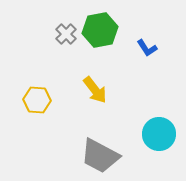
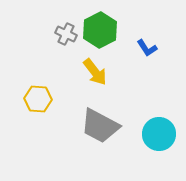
green hexagon: rotated 16 degrees counterclockwise
gray cross: rotated 20 degrees counterclockwise
yellow arrow: moved 18 px up
yellow hexagon: moved 1 px right, 1 px up
gray trapezoid: moved 30 px up
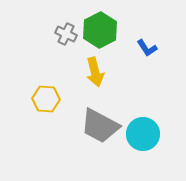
yellow arrow: rotated 24 degrees clockwise
yellow hexagon: moved 8 px right
cyan circle: moved 16 px left
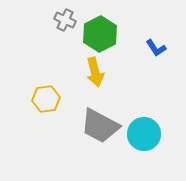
green hexagon: moved 4 px down
gray cross: moved 1 px left, 14 px up
blue L-shape: moved 9 px right
yellow hexagon: rotated 12 degrees counterclockwise
cyan circle: moved 1 px right
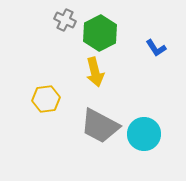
green hexagon: moved 1 px up
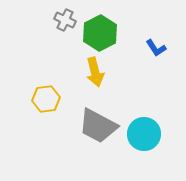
gray trapezoid: moved 2 px left
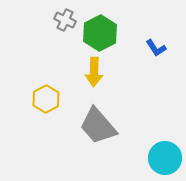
yellow arrow: moved 1 px left; rotated 16 degrees clockwise
yellow hexagon: rotated 20 degrees counterclockwise
gray trapezoid: rotated 21 degrees clockwise
cyan circle: moved 21 px right, 24 px down
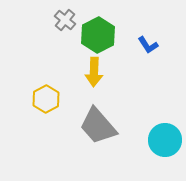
gray cross: rotated 15 degrees clockwise
green hexagon: moved 2 px left, 2 px down
blue L-shape: moved 8 px left, 3 px up
cyan circle: moved 18 px up
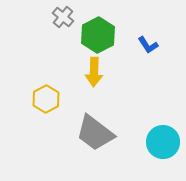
gray cross: moved 2 px left, 3 px up
gray trapezoid: moved 3 px left, 7 px down; rotated 12 degrees counterclockwise
cyan circle: moved 2 px left, 2 px down
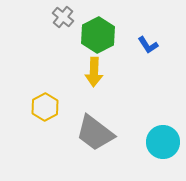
yellow hexagon: moved 1 px left, 8 px down
